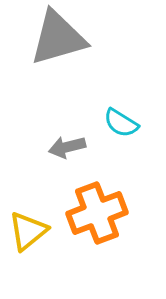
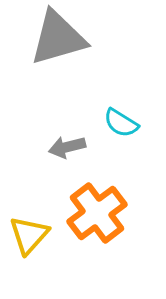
orange cross: rotated 16 degrees counterclockwise
yellow triangle: moved 1 px right, 4 px down; rotated 9 degrees counterclockwise
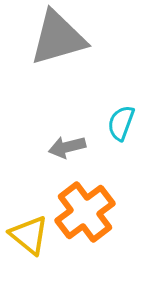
cyan semicircle: rotated 78 degrees clockwise
orange cross: moved 12 px left, 1 px up
yellow triangle: rotated 33 degrees counterclockwise
